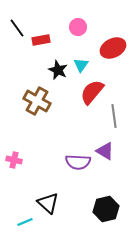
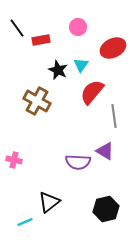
black triangle: moved 1 px right, 1 px up; rotated 40 degrees clockwise
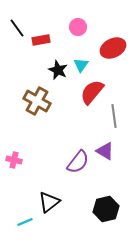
purple semicircle: rotated 55 degrees counterclockwise
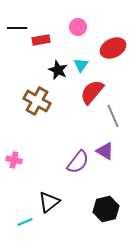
black line: rotated 54 degrees counterclockwise
gray line: moved 1 px left; rotated 15 degrees counterclockwise
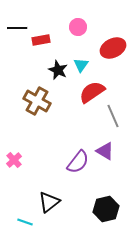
red semicircle: rotated 16 degrees clockwise
pink cross: rotated 35 degrees clockwise
cyan line: rotated 42 degrees clockwise
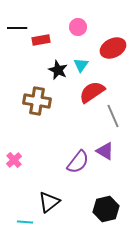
brown cross: rotated 20 degrees counterclockwise
cyan line: rotated 14 degrees counterclockwise
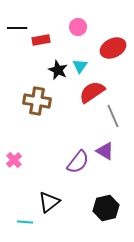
cyan triangle: moved 1 px left, 1 px down
black hexagon: moved 1 px up
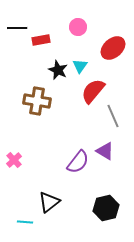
red ellipse: rotated 15 degrees counterclockwise
red semicircle: moved 1 px right, 1 px up; rotated 16 degrees counterclockwise
